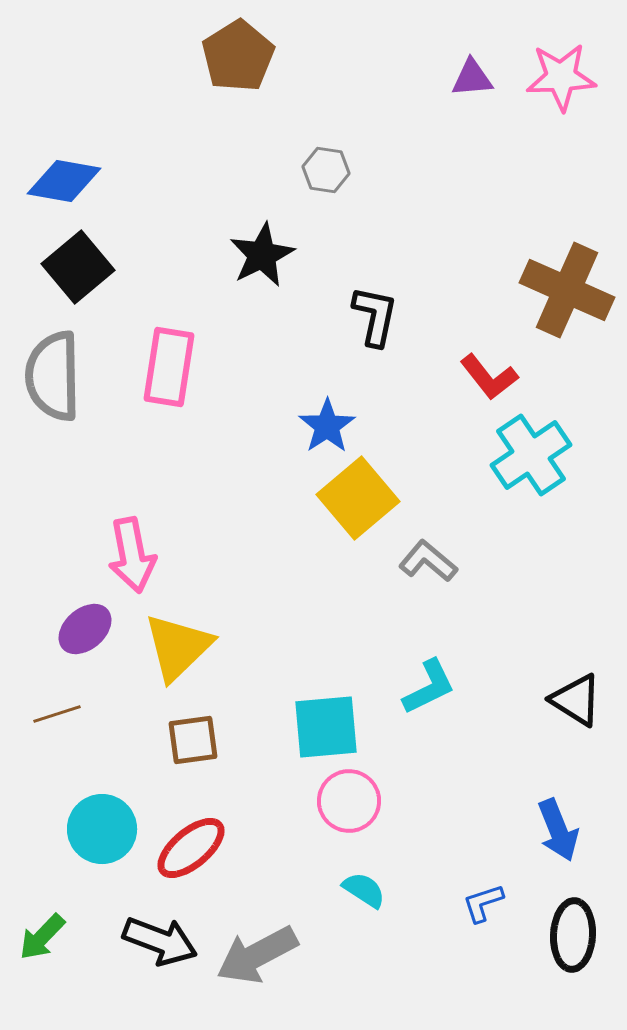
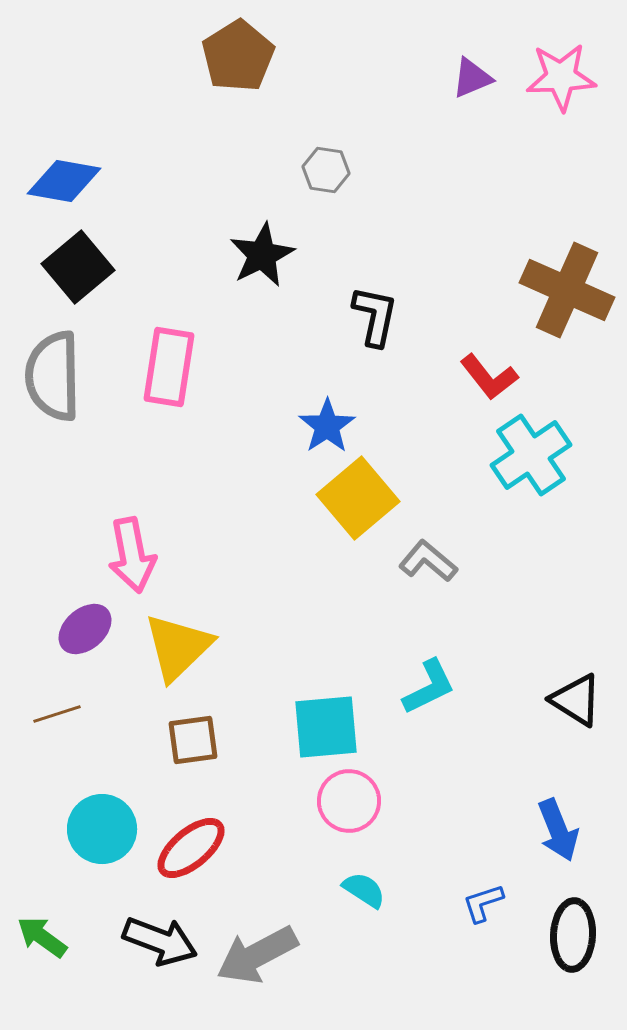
purple triangle: rotated 18 degrees counterclockwise
green arrow: rotated 82 degrees clockwise
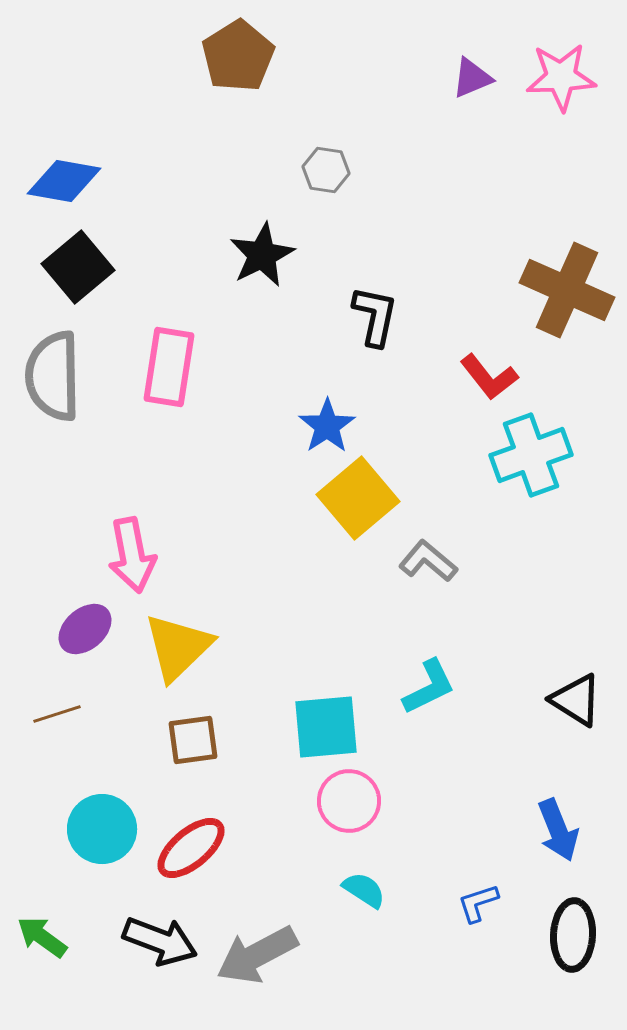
cyan cross: rotated 14 degrees clockwise
blue L-shape: moved 5 px left
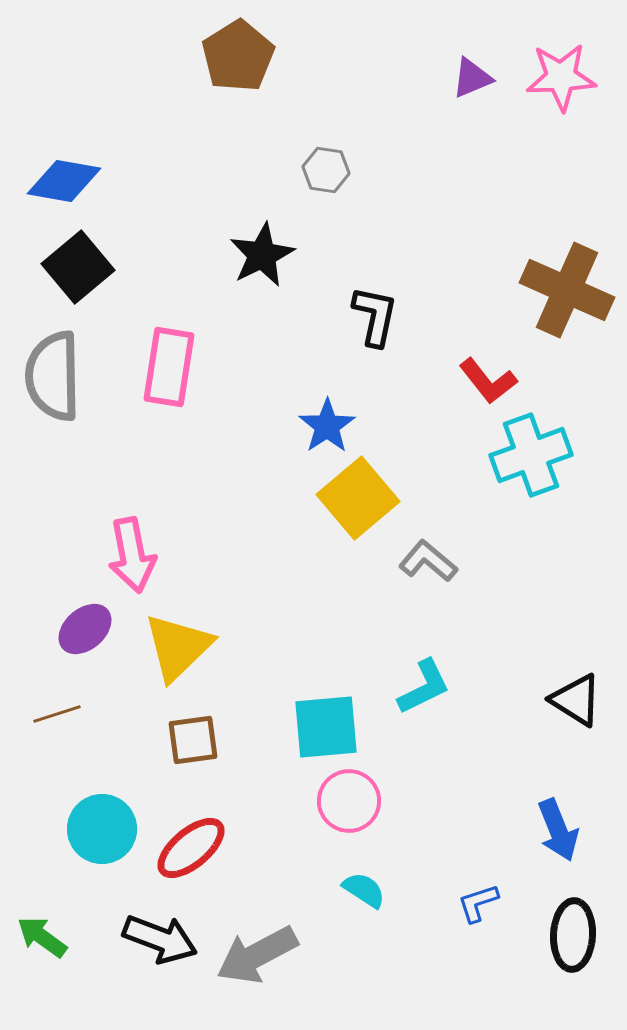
red L-shape: moved 1 px left, 4 px down
cyan L-shape: moved 5 px left
black arrow: moved 2 px up
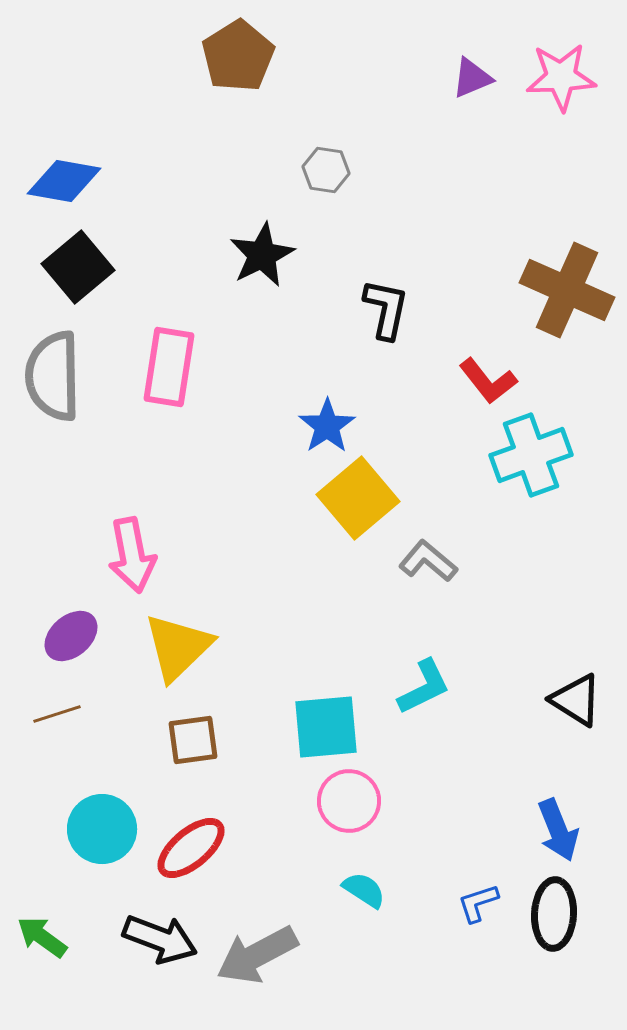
black L-shape: moved 11 px right, 7 px up
purple ellipse: moved 14 px left, 7 px down
black ellipse: moved 19 px left, 21 px up
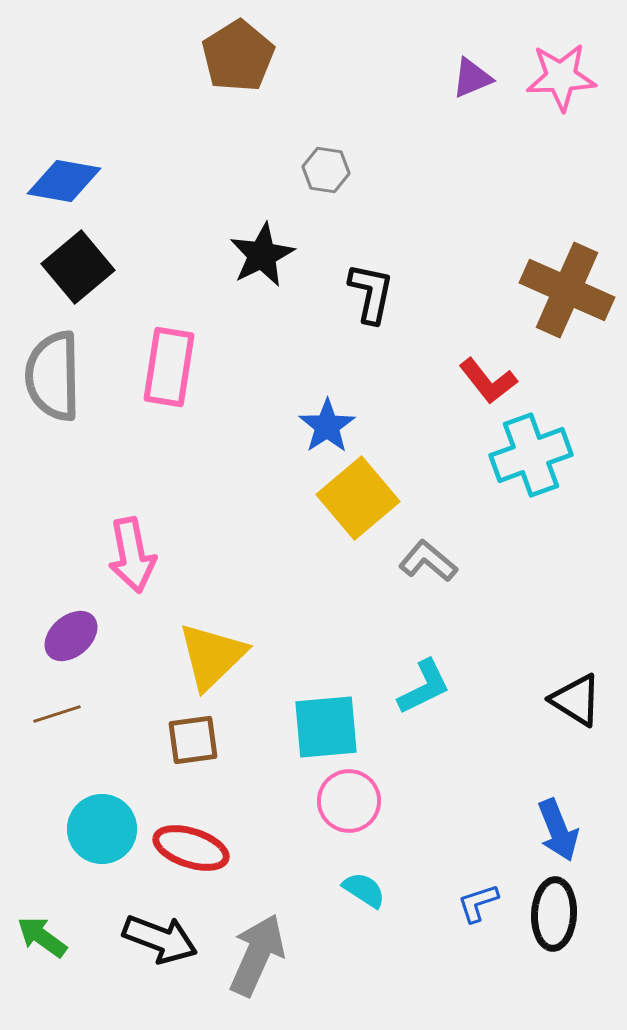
black L-shape: moved 15 px left, 16 px up
yellow triangle: moved 34 px right, 9 px down
red ellipse: rotated 58 degrees clockwise
gray arrow: rotated 142 degrees clockwise
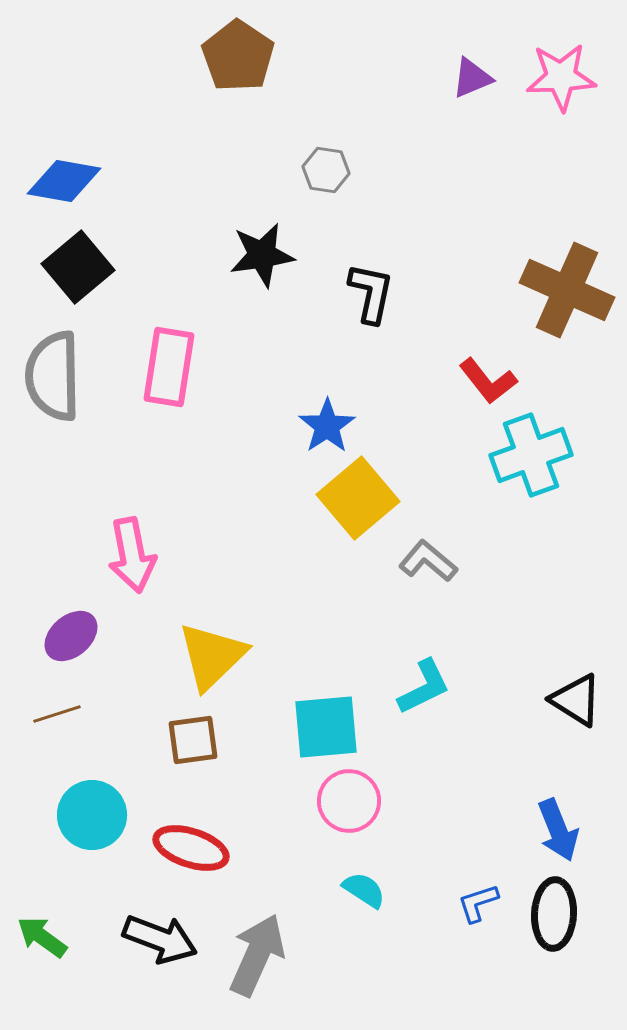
brown pentagon: rotated 6 degrees counterclockwise
black star: rotated 18 degrees clockwise
cyan circle: moved 10 px left, 14 px up
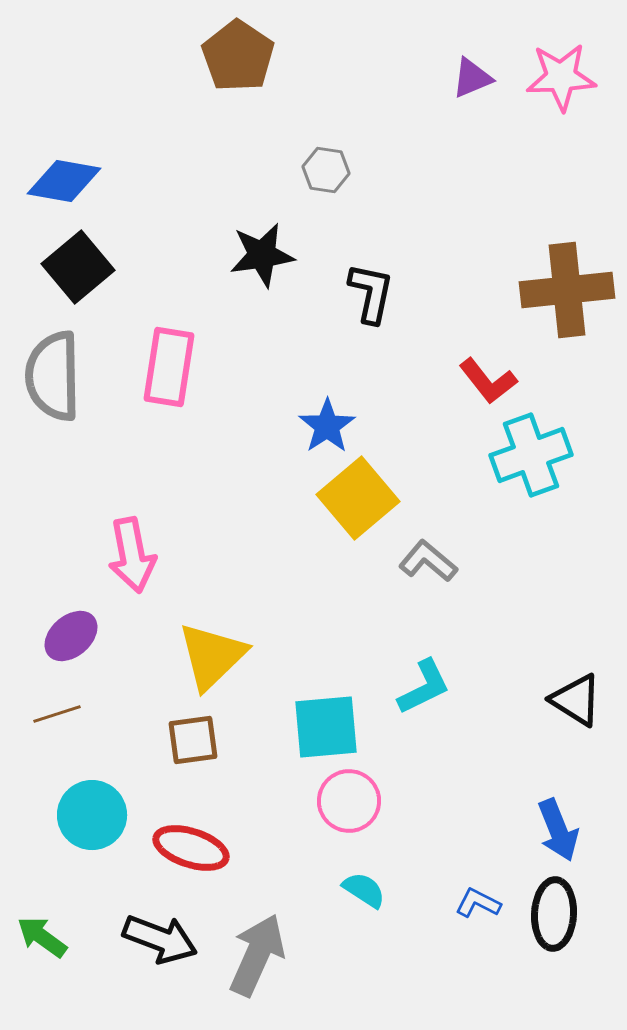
brown cross: rotated 30 degrees counterclockwise
blue L-shape: rotated 45 degrees clockwise
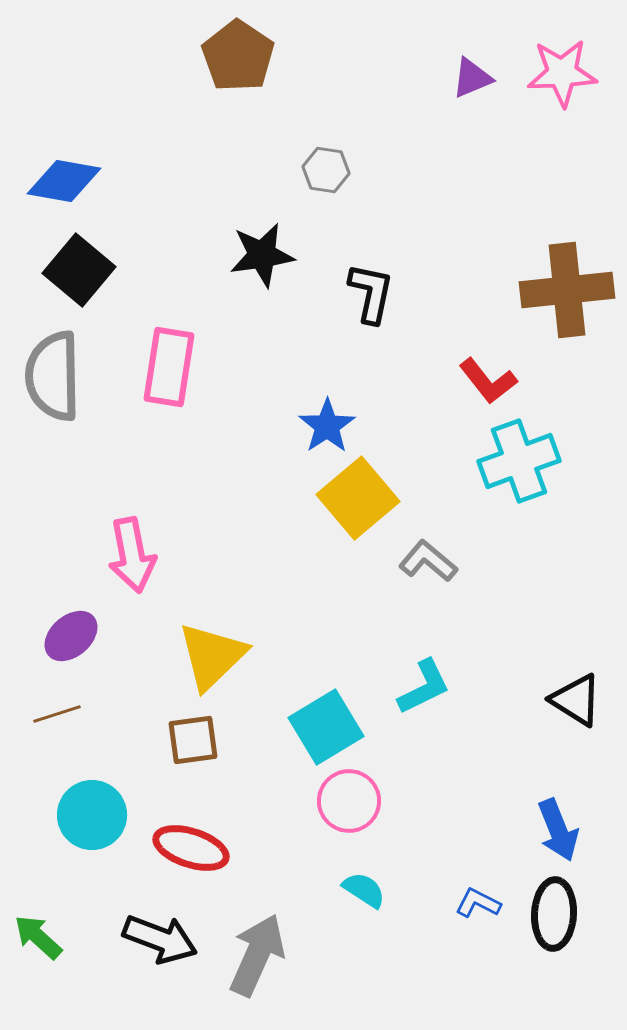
pink star: moved 1 px right, 4 px up
black square: moved 1 px right, 3 px down; rotated 10 degrees counterclockwise
cyan cross: moved 12 px left, 6 px down
cyan square: rotated 26 degrees counterclockwise
green arrow: moved 4 px left; rotated 6 degrees clockwise
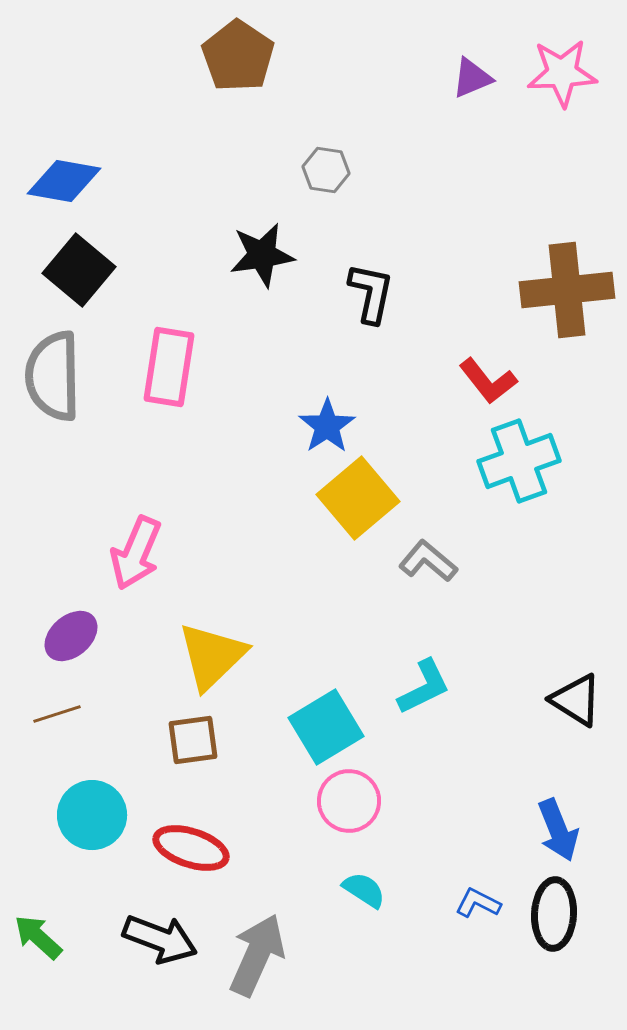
pink arrow: moved 4 px right, 2 px up; rotated 34 degrees clockwise
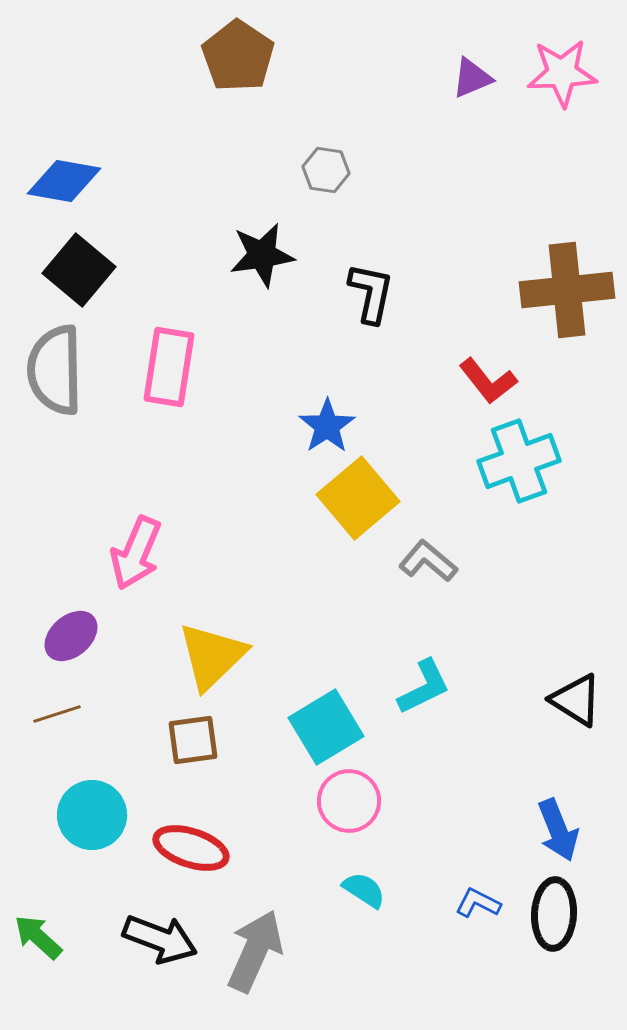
gray semicircle: moved 2 px right, 6 px up
gray arrow: moved 2 px left, 4 px up
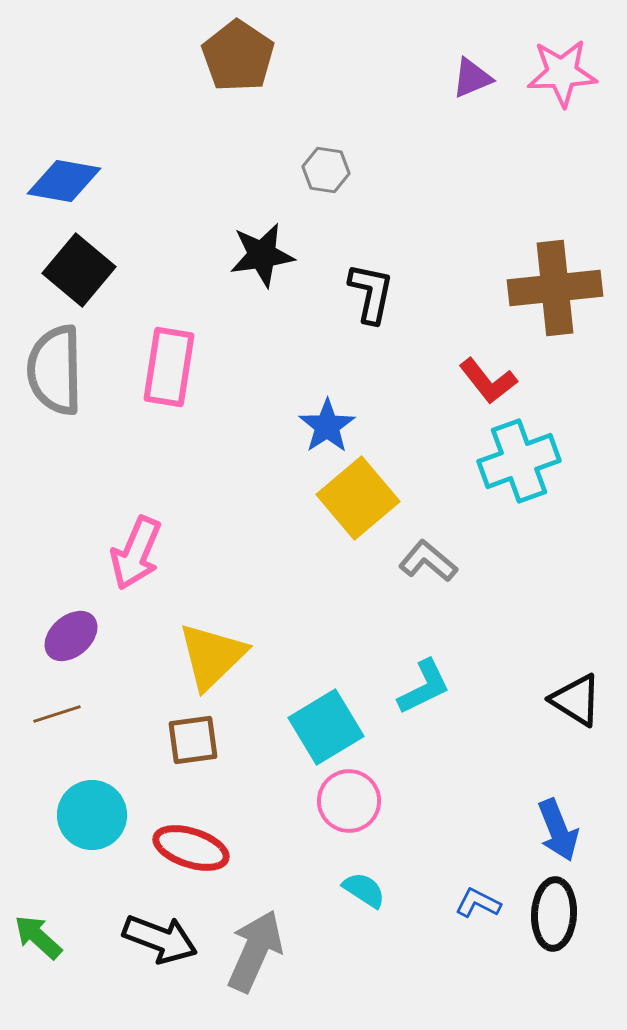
brown cross: moved 12 px left, 2 px up
